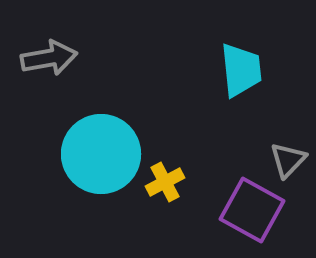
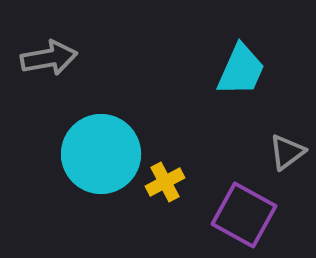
cyan trapezoid: rotated 30 degrees clockwise
gray triangle: moved 1 px left, 8 px up; rotated 9 degrees clockwise
purple square: moved 8 px left, 5 px down
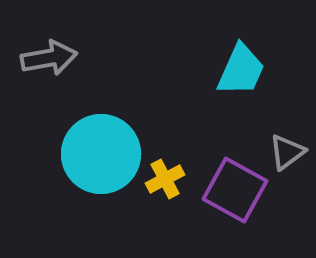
yellow cross: moved 3 px up
purple square: moved 9 px left, 25 px up
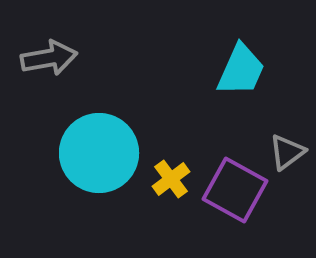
cyan circle: moved 2 px left, 1 px up
yellow cross: moved 6 px right; rotated 9 degrees counterclockwise
